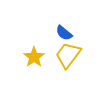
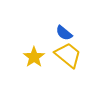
yellow trapezoid: rotated 92 degrees clockwise
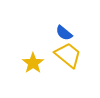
yellow star: moved 1 px left, 6 px down
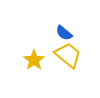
yellow star: moved 1 px right, 3 px up
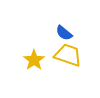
yellow trapezoid: rotated 20 degrees counterclockwise
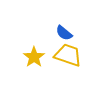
yellow star: moved 3 px up
